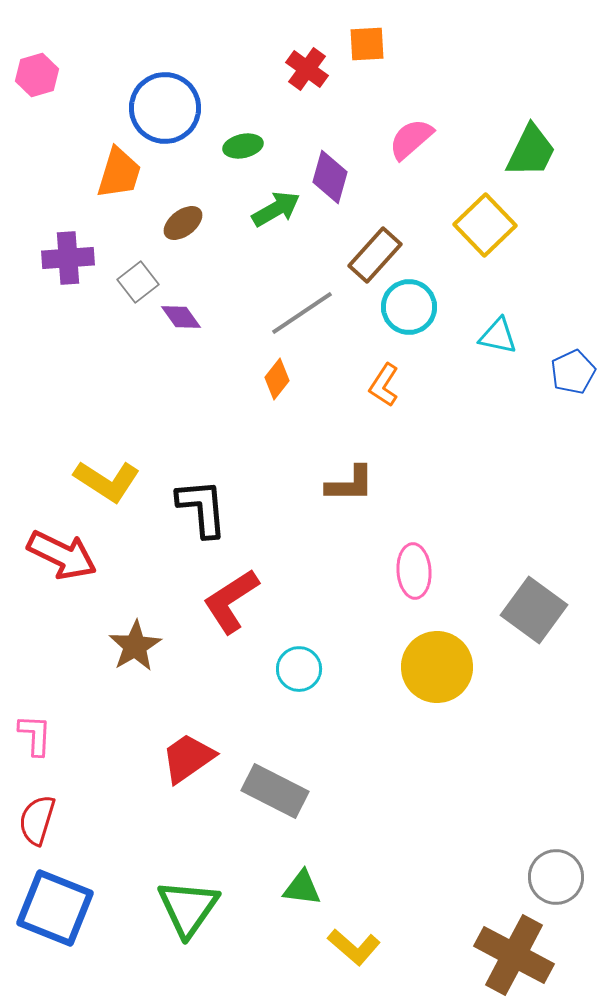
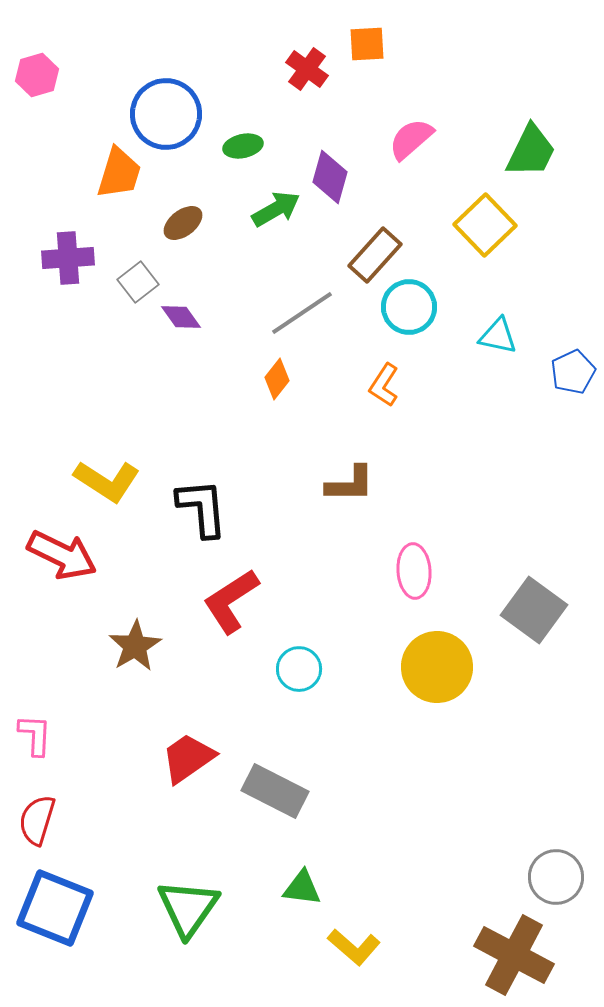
blue circle at (165, 108): moved 1 px right, 6 px down
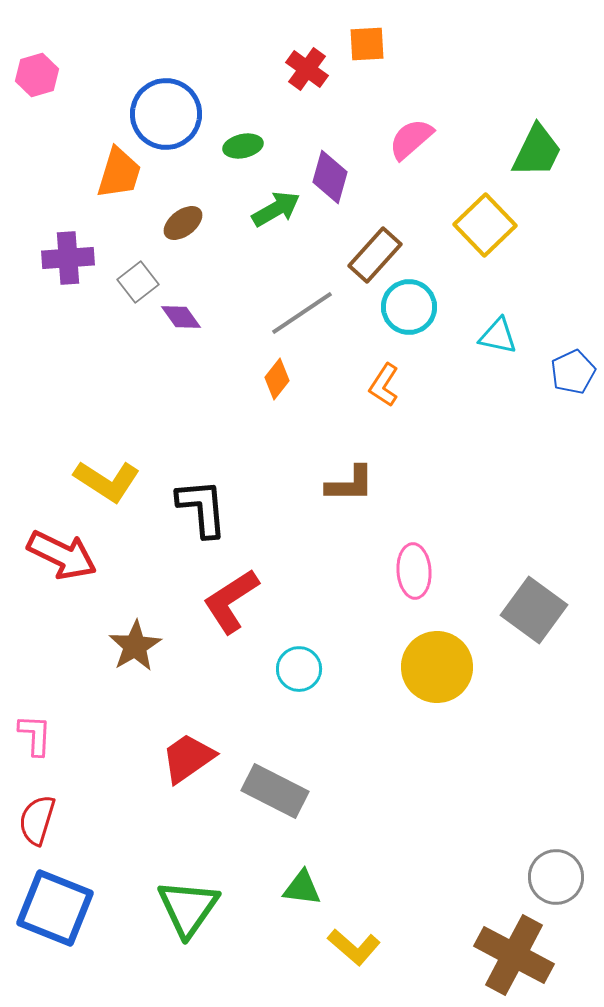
green trapezoid at (531, 151): moved 6 px right
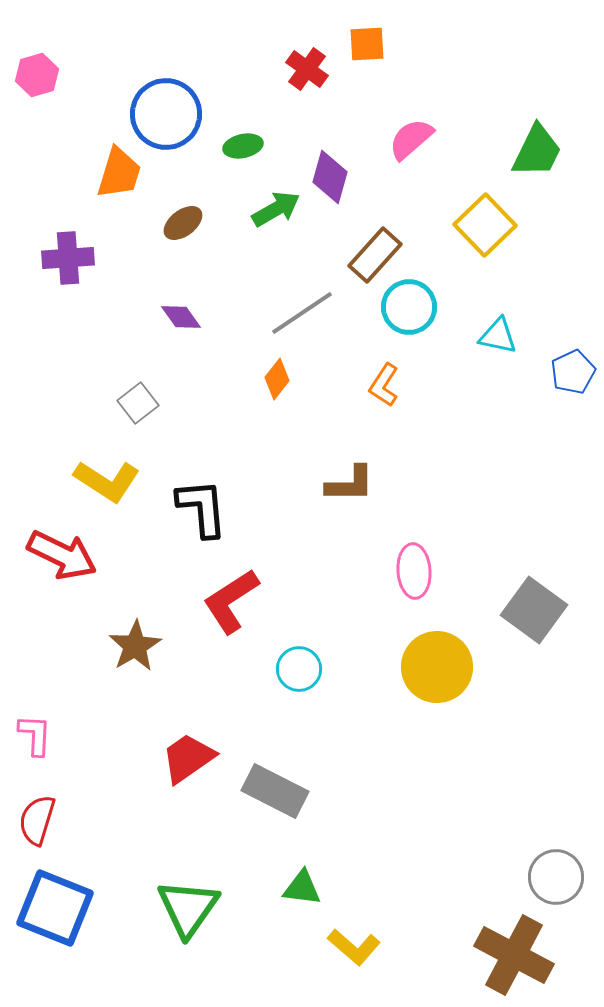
gray square at (138, 282): moved 121 px down
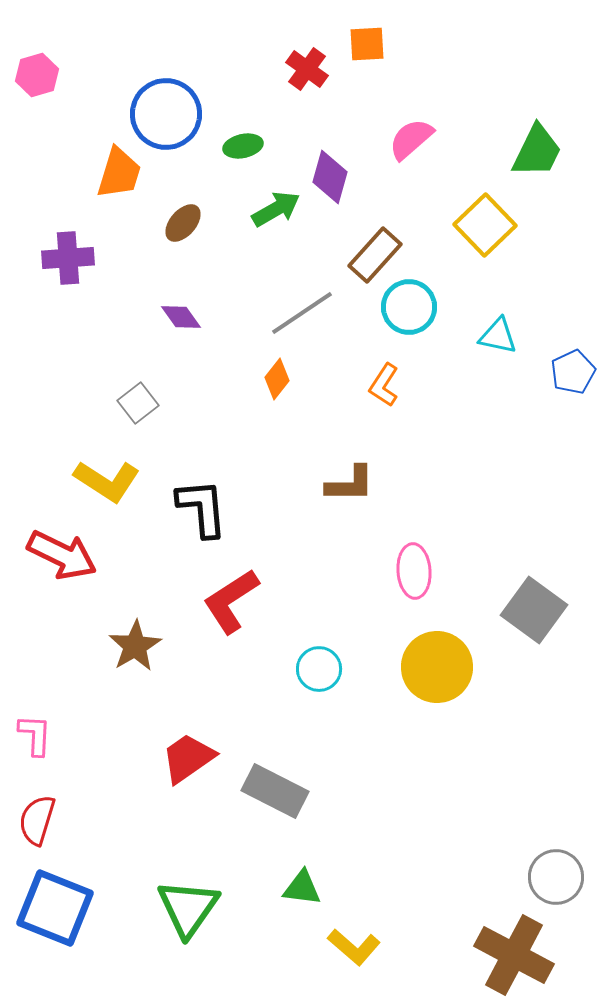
brown ellipse at (183, 223): rotated 12 degrees counterclockwise
cyan circle at (299, 669): moved 20 px right
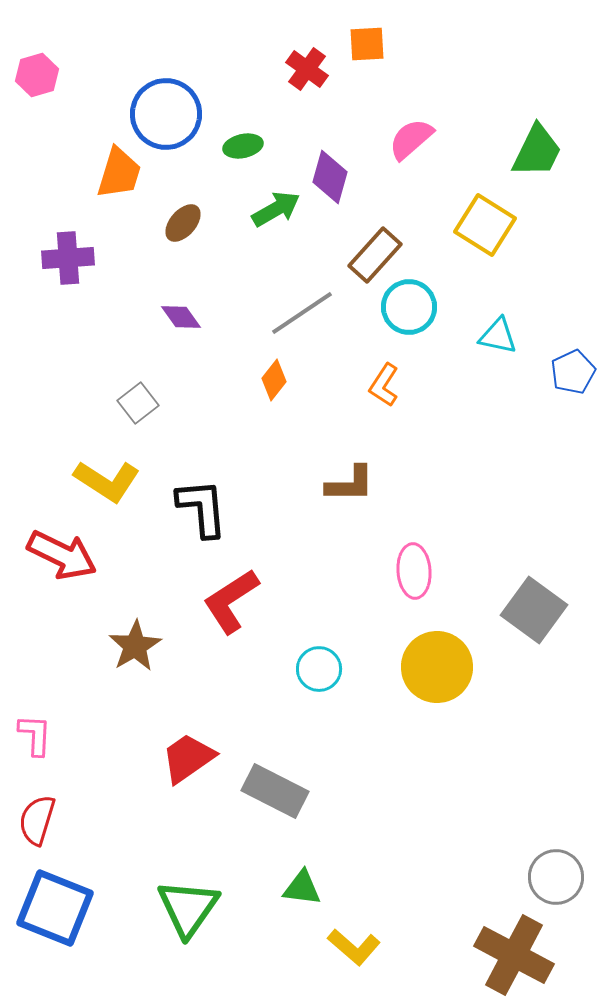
yellow square at (485, 225): rotated 14 degrees counterclockwise
orange diamond at (277, 379): moved 3 px left, 1 px down
